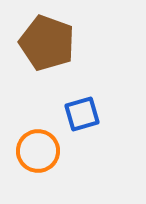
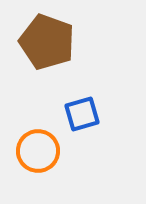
brown pentagon: moved 1 px up
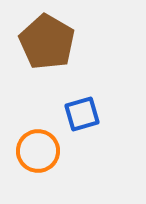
brown pentagon: rotated 10 degrees clockwise
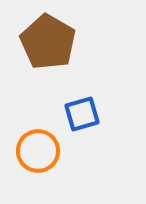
brown pentagon: moved 1 px right
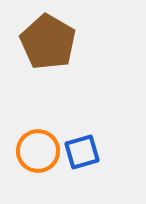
blue square: moved 38 px down
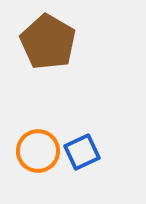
blue square: rotated 9 degrees counterclockwise
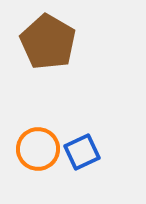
orange circle: moved 2 px up
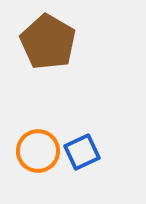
orange circle: moved 2 px down
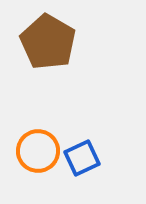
blue square: moved 6 px down
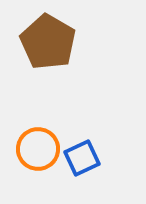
orange circle: moved 2 px up
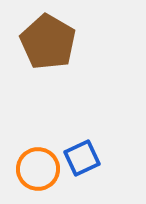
orange circle: moved 20 px down
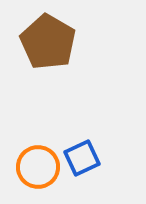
orange circle: moved 2 px up
